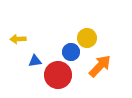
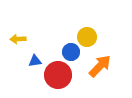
yellow circle: moved 1 px up
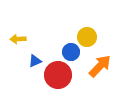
blue triangle: rotated 16 degrees counterclockwise
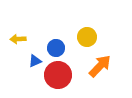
blue circle: moved 15 px left, 4 px up
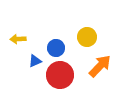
red circle: moved 2 px right
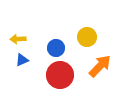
blue triangle: moved 13 px left, 1 px up
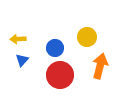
blue circle: moved 1 px left
blue triangle: rotated 24 degrees counterclockwise
orange arrow: rotated 30 degrees counterclockwise
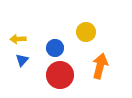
yellow circle: moved 1 px left, 5 px up
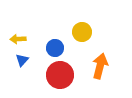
yellow circle: moved 4 px left
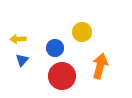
red circle: moved 2 px right, 1 px down
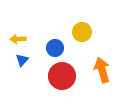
orange arrow: moved 2 px right, 4 px down; rotated 30 degrees counterclockwise
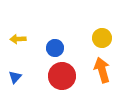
yellow circle: moved 20 px right, 6 px down
blue triangle: moved 7 px left, 17 px down
